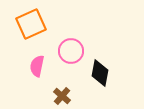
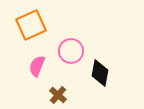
orange square: moved 1 px down
pink semicircle: rotated 10 degrees clockwise
brown cross: moved 4 px left, 1 px up
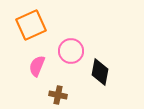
black diamond: moved 1 px up
brown cross: rotated 30 degrees counterclockwise
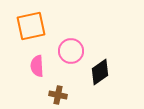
orange square: moved 1 px down; rotated 12 degrees clockwise
pink semicircle: rotated 25 degrees counterclockwise
black diamond: rotated 44 degrees clockwise
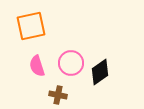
pink circle: moved 12 px down
pink semicircle: rotated 15 degrees counterclockwise
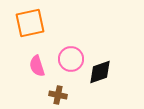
orange square: moved 1 px left, 3 px up
pink circle: moved 4 px up
black diamond: rotated 16 degrees clockwise
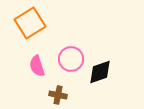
orange square: rotated 20 degrees counterclockwise
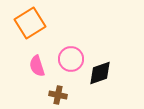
black diamond: moved 1 px down
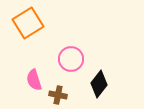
orange square: moved 2 px left
pink semicircle: moved 3 px left, 14 px down
black diamond: moved 1 px left, 11 px down; rotated 32 degrees counterclockwise
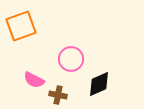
orange square: moved 7 px left, 3 px down; rotated 12 degrees clockwise
pink semicircle: rotated 45 degrees counterclockwise
black diamond: rotated 28 degrees clockwise
